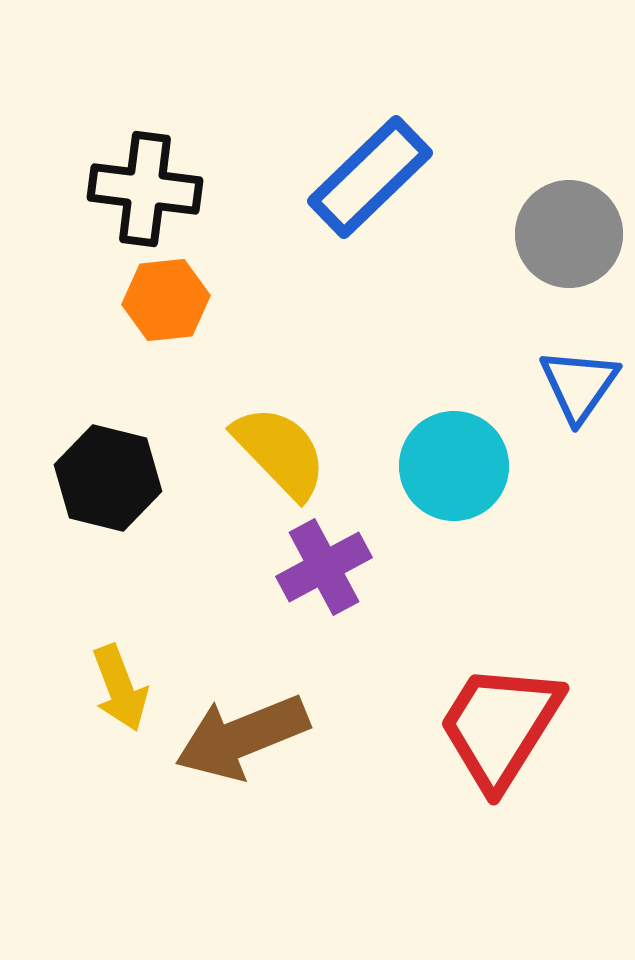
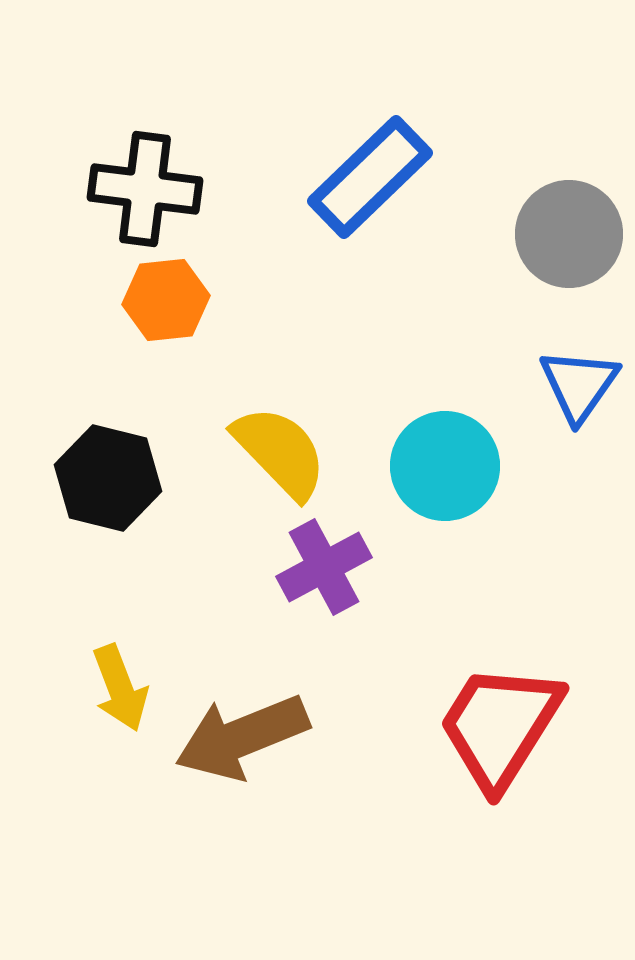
cyan circle: moved 9 px left
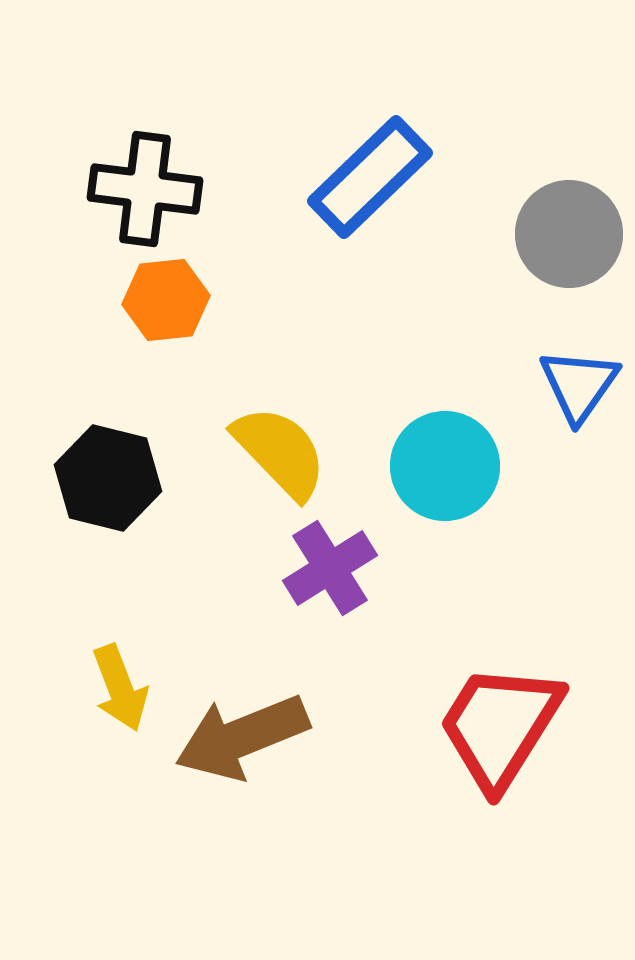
purple cross: moved 6 px right, 1 px down; rotated 4 degrees counterclockwise
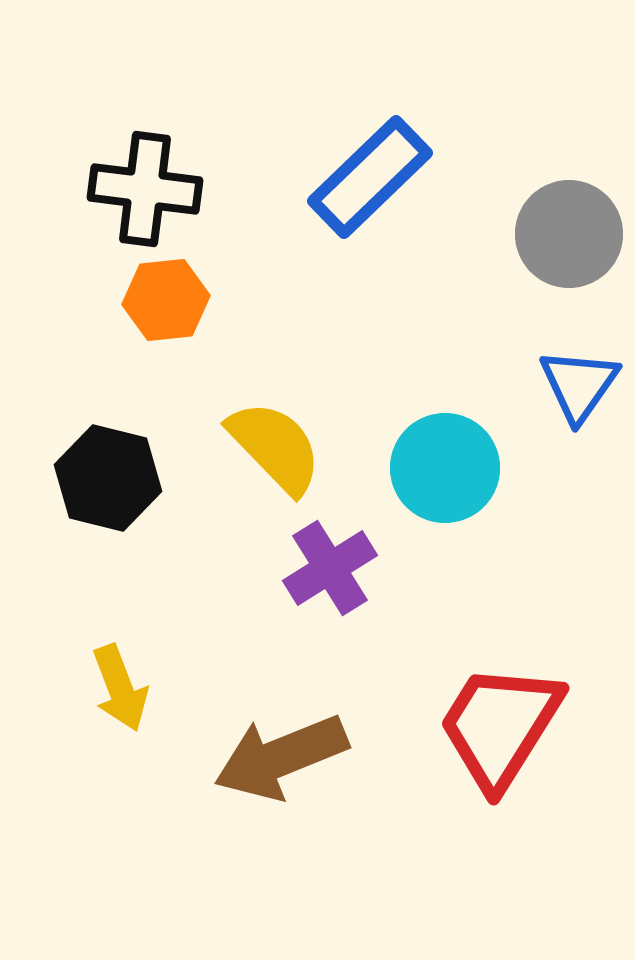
yellow semicircle: moved 5 px left, 5 px up
cyan circle: moved 2 px down
brown arrow: moved 39 px right, 20 px down
